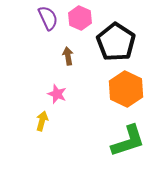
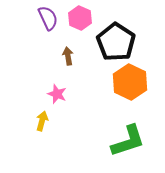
orange hexagon: moved 4 px right, 7 px up
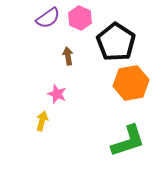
purple semicircle: rotated 80 degrees clockwise
orange hexagon: moved 1 px right, 1 px down; rotated 24 degrees clockwise
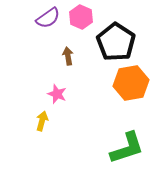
pink hexagon: moved 1 px right, 1 px up
green L-shape: moved 1 px left, 7 px down
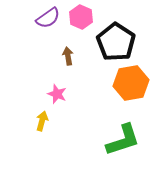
green L-shape: moved 4 px left, 8 px up
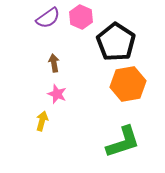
brown arrow: moved 14 px left, 7 px down
orange hexagon: moved 3 px left, 1 px down
green L-shape: moved 2 px down
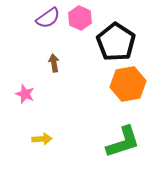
pink hexagon: moved 1 px left, 1 px down
pink star: moved 32 px left
yellow arrow: moved 18 px down; rotated 72 degrees clockwise
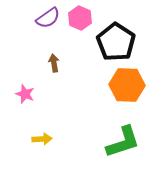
orange hexagon: moved 1 px left, 1 px down; rotated 12 degrees clockwise
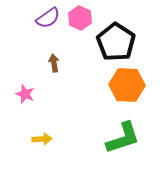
green L-shape: moved 4 px up
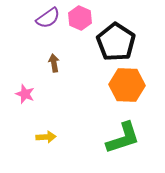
yellow arrow: moved 4 px right, 2 px up
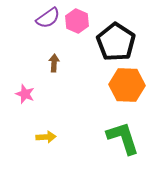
pink hexagon: moved 3 px left, 3 px down
brown arrow: rotated 12 degrees clockwise
green L-shape: rotated 90 degrees counterclockwise
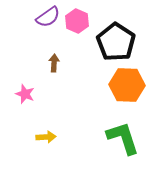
purple semicircle: moved 1 px up
